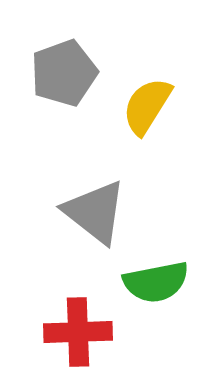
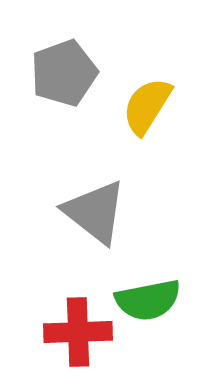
green semicircle: moved 8 px left, 18 px down
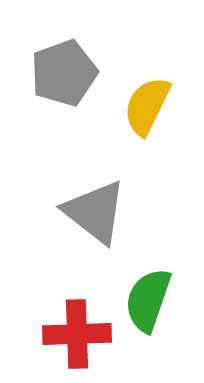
yellow semicircle: rotated 6 degrees counterclockwise
green semicircle: rotated 120 degrees clockwise
red cross: moved 1 px left, 2 px down
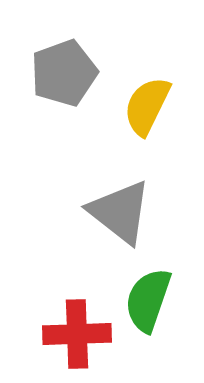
gray triangle: moved 25 px right
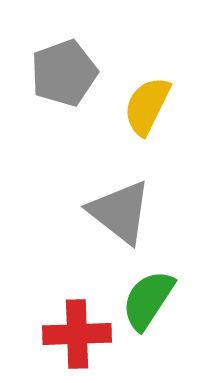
green semicircle: rotated 14 degrees clockwise
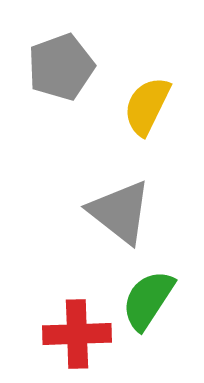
gray pentagon: moved 3 px left, 6 px up
